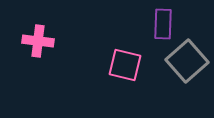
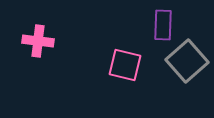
purple rectangle: moved 1 px down
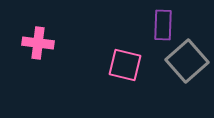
pink cross: moved 2 px down
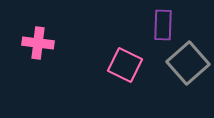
gray square: moved 1 px right, 2 px down
pink square: rotated 12 degrees clockwise
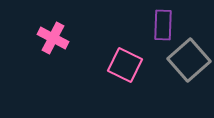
pink cross: moved 15 px right, 5 px up; rotated 20 degrees clockwise
gray square: moved 1 px right, 3 px up
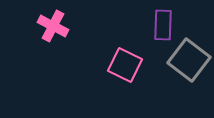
pink cross: moved 12 px up
gray square: rotated 12 degrees counterclockwise
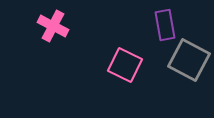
purple rectangle: moved 2 px right; rotated 12 degrees counterclockwise
gray square: rotated 9 degrees counterclockwise
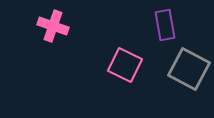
pink cross: rotated 8 degrees counterclockwise
gray square: moved 9 px down
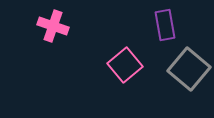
pink square: rotated 24 degrees clockwise
gray square: rotated 12 degrees clockwise
